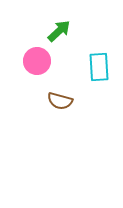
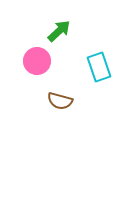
cyan rectangle: rotated 16 degrees counterclockwise
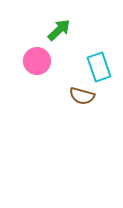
green arrow: moved 1 px up
brown semicircle: moved 22 px right, 5 px up
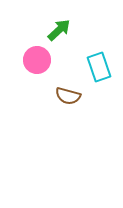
pink circle: moved 1 px up
brown semicircle: moved 14 px left
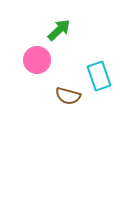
cyan rectangle: moved 9 px down
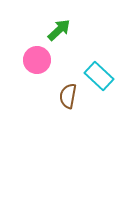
cyan rectangle: rotated 28 degrees counterclockwise
brown semicircle: rotated 85 degrees clockwise
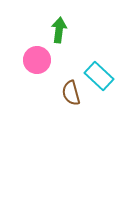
green arrow: rotated 40 degrees counterclockwise
brown semicircle: moved 3 px right, 3 px up; rotated 25 degrees counterclockwise
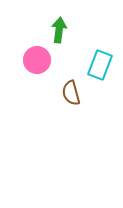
cyan rectangle: moved 1 px right, 11 px up; rotated 68 degrees clockwise
